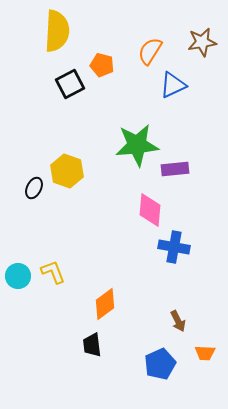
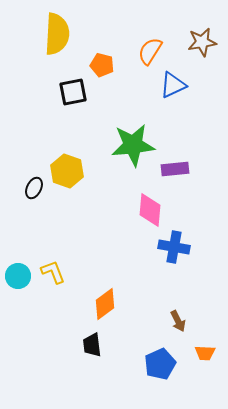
yellow semicircle: moved 3 px down
black square: moved 3 px right, 8 px down; rotated 16 degrees clockwise
green star: moved 4 px left
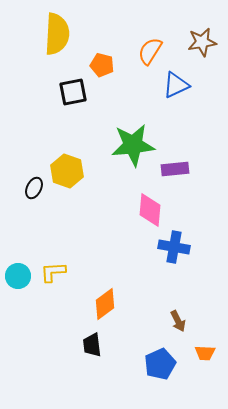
blue triangle: moved 3 px right
yellow L-shape: rotated 72 degrees counterclockwise
